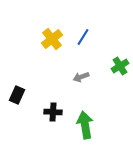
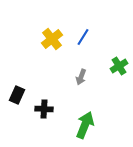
green cross: moved 1 px left
gray arrow: rotated 49 degrees counterclockwise
black cross: moved 9 px left, 3 px up
green arrow: rotated 32 degrees clockwise
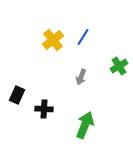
yellow cross: moved 1 px right, 1 px down
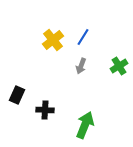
gray arrow: moved 11 px up
black cross: moved 1 px right, 1 px down
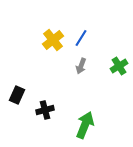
blue line: moved 2 px left, 1 px down
black cross: rotated 18 degrees counterclockwise
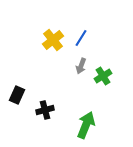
green cross: moved 16 px left, 10 px down
green arrow: moved 1 px right
